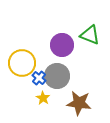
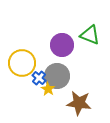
yellow star: moved 5 px right, 9 px up
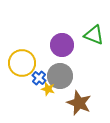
green triangle: moved 4 px right
gray circle: moved 3 px right
yellow star: rotated 16 degrees counterclockwise
brown star: rotated 15 degrees clockwise
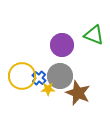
yellow circle: moved 13 px down
yellow star: rotated 16 degrees counterclockwise
brown star: moved 1 px left, 10 px up
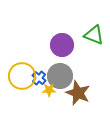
yellow star: moved 1 px right, 1 px down
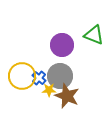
brown star: moved 11 px left, 3 px down
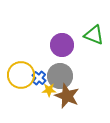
yellow circle: moved 1 px left, 1 px up
